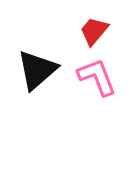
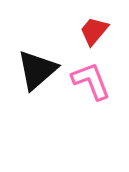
pink L-shape: moved 6 px left, 4 px down
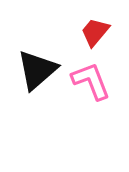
red trapezoid: moved 1 px right, 1 px down
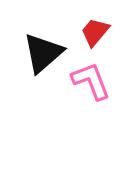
black triangle: moved 6 px right, 17 px up
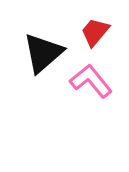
pink L-shape: rotated 18 degrees counterclockwise
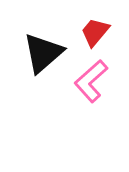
pink L-shape: rotated 93 degrees counterclockwise
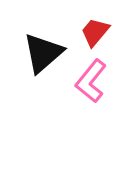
pink L-shape: rotated 9 degrees counterclockwise
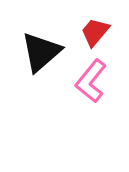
black triangle: moved 2 px left, 1 px up
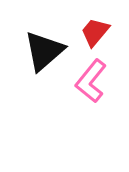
black triangle: moved 3 px right, 1 px up
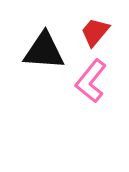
black triangle: rotated 45 degrees clockwise
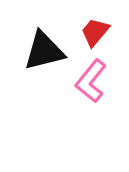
black triangle: rotated 18 degrees counterclockwise
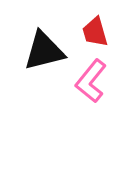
red trapezoid: rotated 56 degrees counterclockwise
